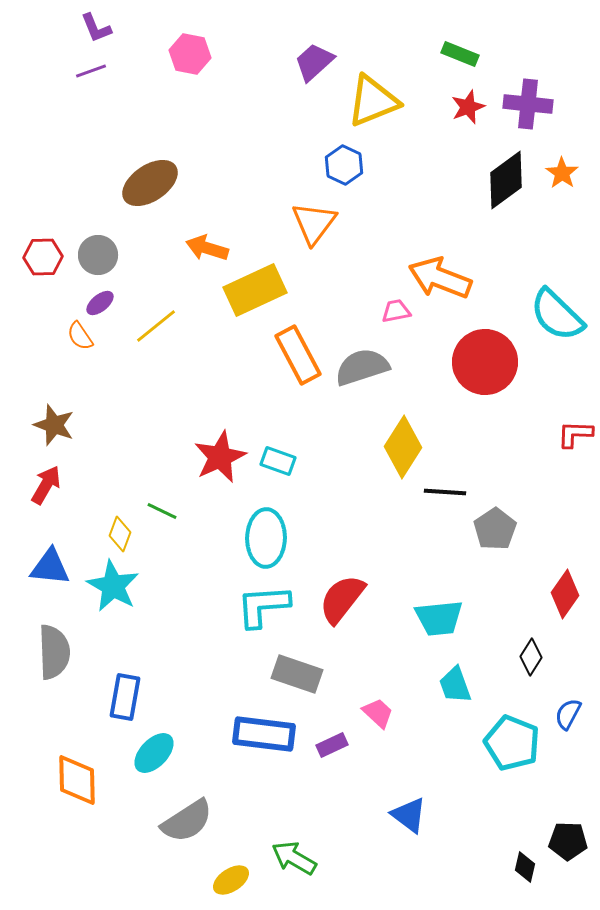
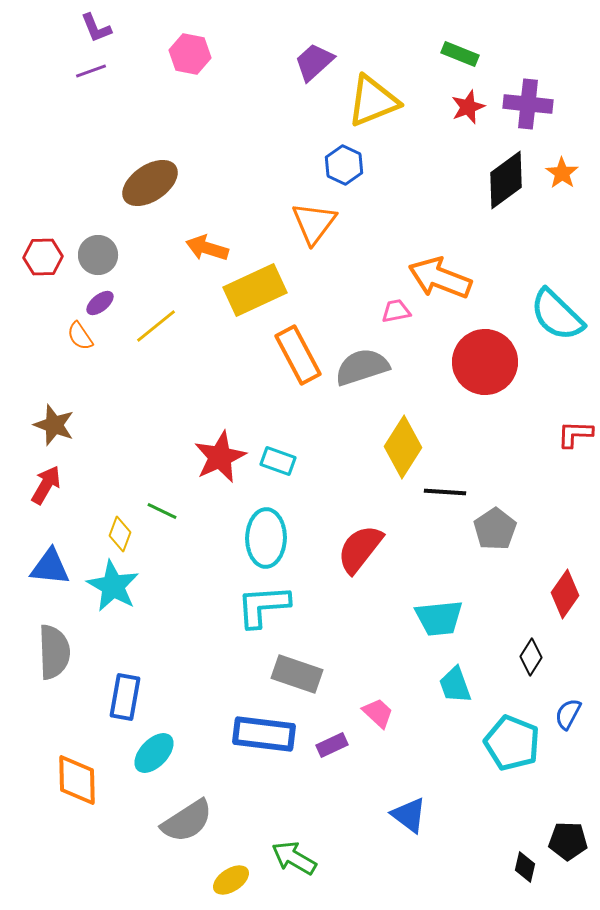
red semicircle at (342, 599): moved 18 px right, 50 px up
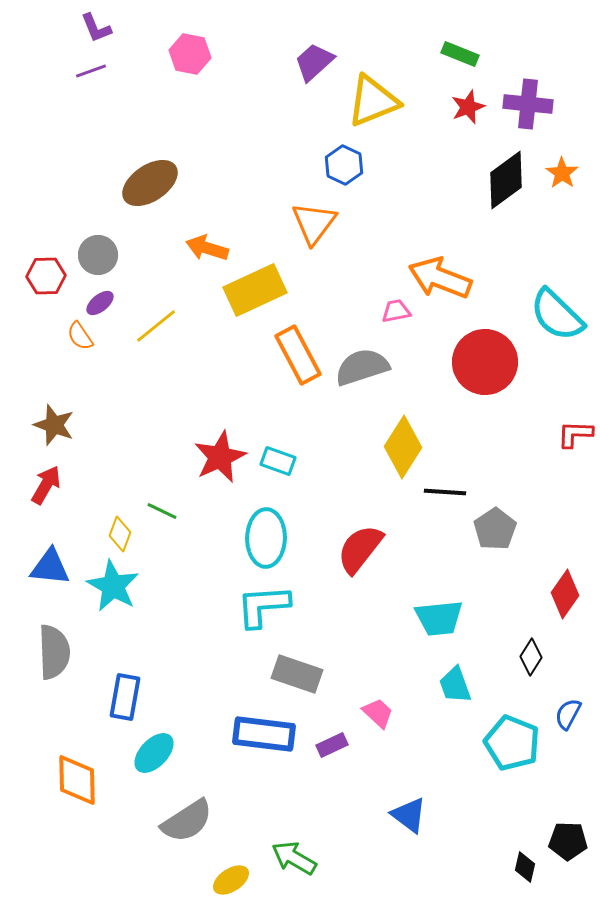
red hexagon at (43, 257): moved 3 px right, 19 px down
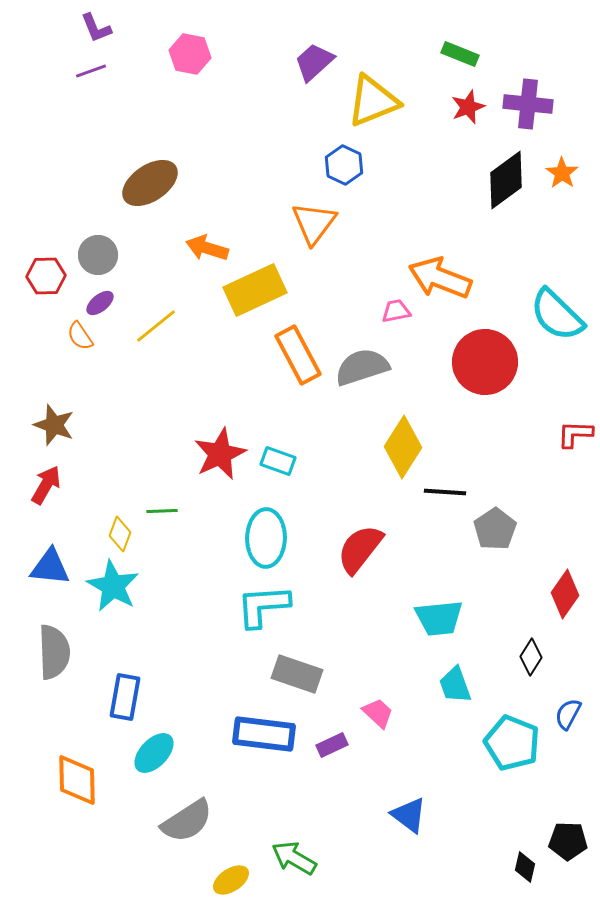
red star at (220, 457): moved 3 px up
green line at (162, 511): rotated 28 degrees counterclockwise
